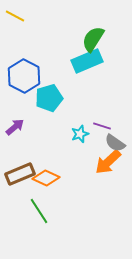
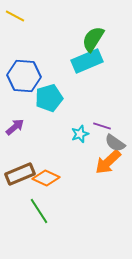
blue hexagon: rotated 24 degrees counterclockwise
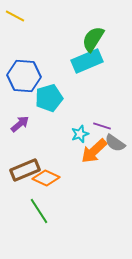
purple arrow: moved 5 px right, 3 px up
orange arrow: moved 14 px left, 11 px up
brown rectangle: moved 5 px right, 4 px up
